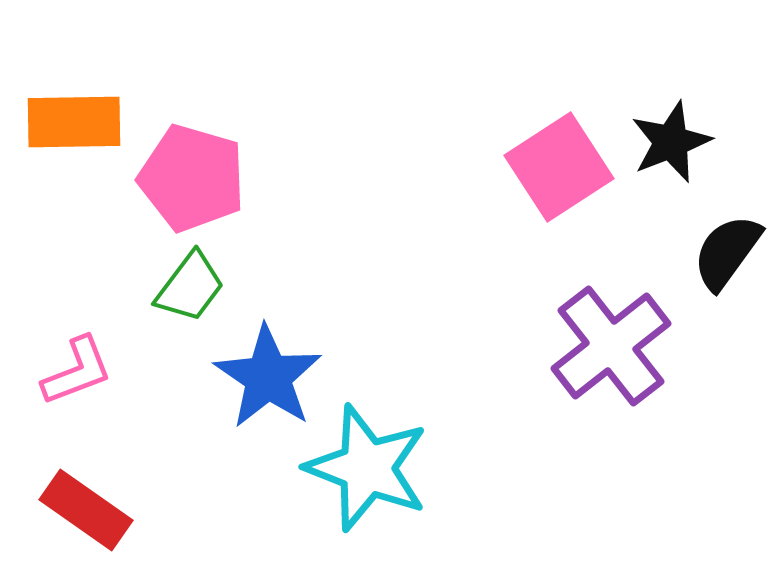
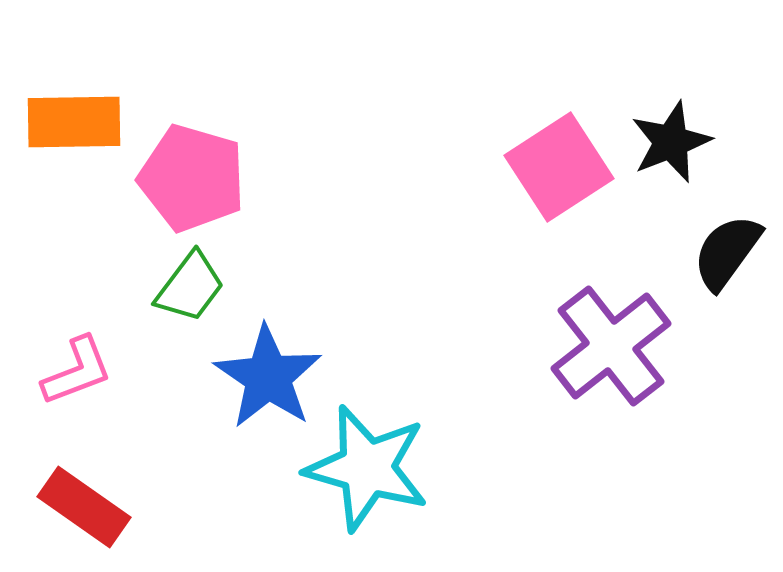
cyan star: rotated 5 degrees counterclockwise
red rectangle: moved 2 px left, 3 px up
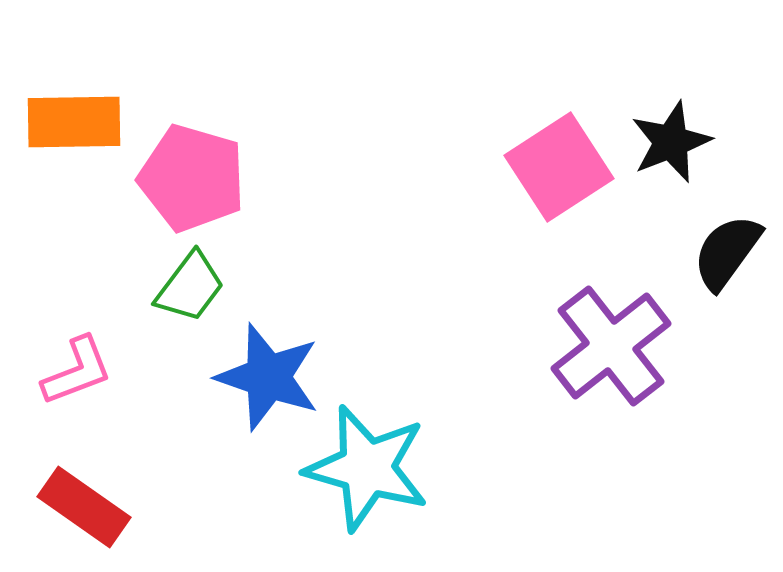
blue star: rotated 15 degrees counterclockwise
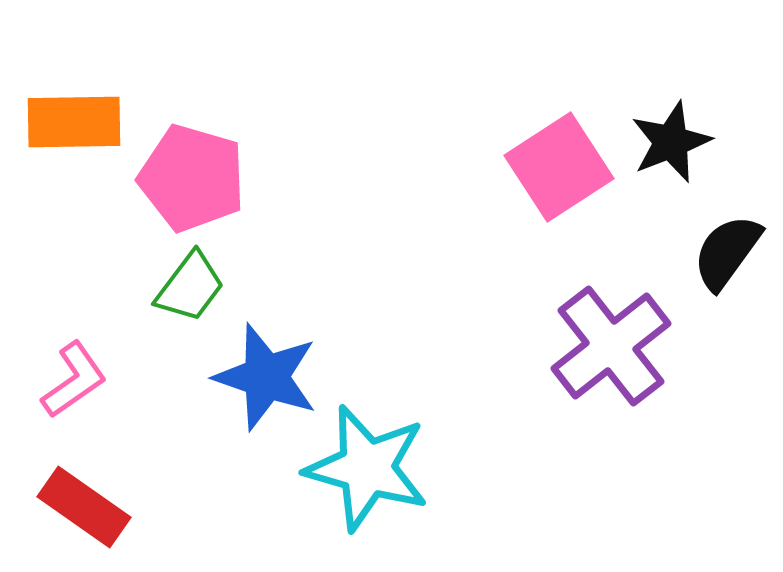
pink L-shape: moved 3 px left, 9 px down; rotated 14 degrees counterclockwise
blue star: moved 2 px left
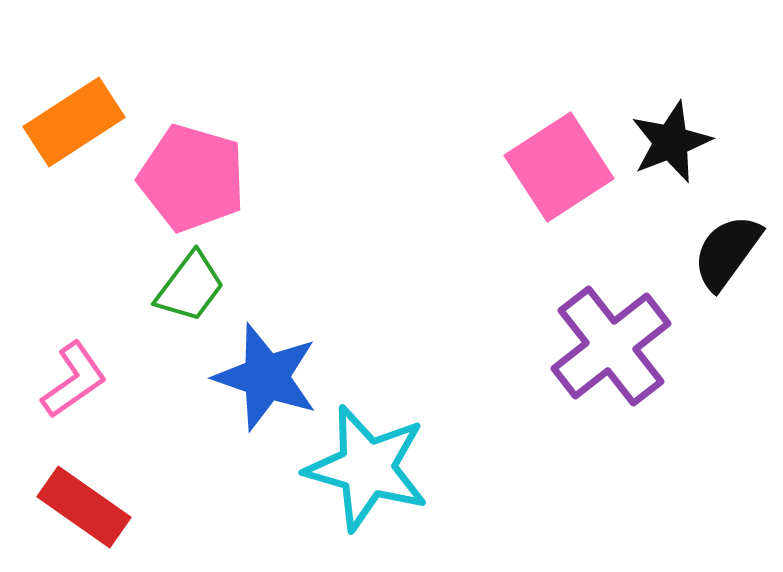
orange rectangle: rotated 32 degrees counterclockwise
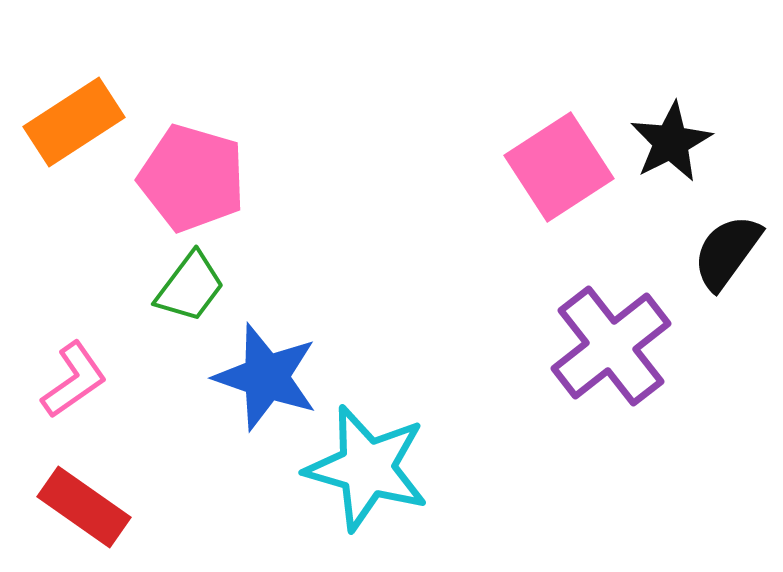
black star: rotated 6 degrees counterclockwise
